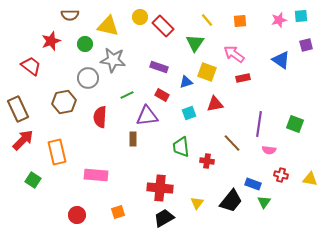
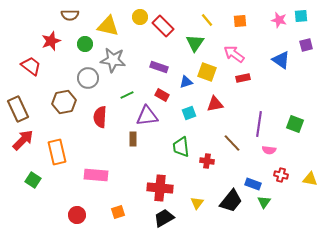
pink star at (279, 20): rotated 28 degrees clockwise
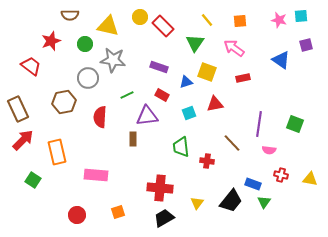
pink arrow at (234, 54): moved 6 px up
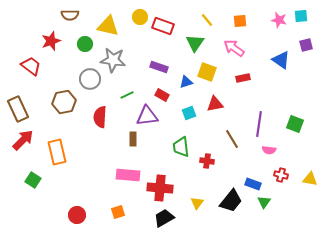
red rectangle at (163, 26): rotated 25 degrees counterclockwise
gray circle at (88, 78): moved 2 px right, 1 px down
brown line at (232, 143): moved 4 px up; rotated 12 degrees clockwise
pink rectangle at (96, 175): moved 32 px right
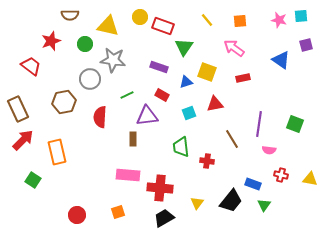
green triangle at (195, 43): moved 11 px left, 4 px down
green triangle at (264, 202): moved 3 px down
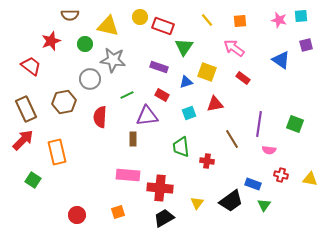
red rectangle at (243, 78): rotated 48 degrees clockwise
brown rectangle at (18, 109): moved 8 px right
black trapezoid at (231, 201): rotated 15 degrees clockwise
